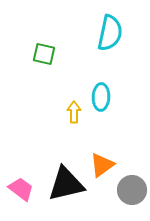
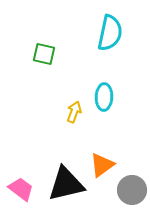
cyan ellipse: moved 3 px right
yellow arrow: rotated 20 degrees clockwise
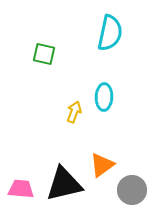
black triangle: moved 2 px left
pink trapezoid: rotated 32 degrees counterclockwise
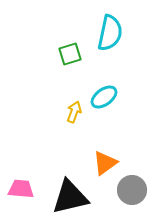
green square: moved 26 px right; rotated 30 degrees counterclockwise
cyan ellipse: rotated 52 degrees clockwise
orange triangle: moved 3 px right, 2 px up
black triangle: moved 6 px right, 13 px down
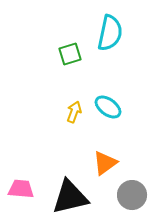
cyan ellipse: moved 4 px right, 10 px down; rotated 72 degrees clockwise
gray circle: moved 5 px down
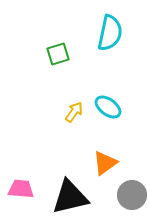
green square: moved 12 px left
yellow arrow: rotated 15 degrees clockwise
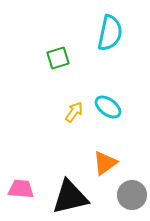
green square: moved 4 px down
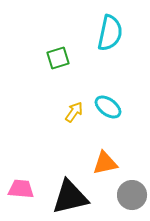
orange triangle: rotated 24 degrees clockwise
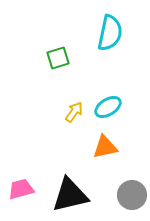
cyan ellipse: rotated 68 degrees counterclockwise
orange triangle: moved 16 px up
pink trapezoid: rotated 20 degrees counterclockwise
black triangle: moved 2 px up
